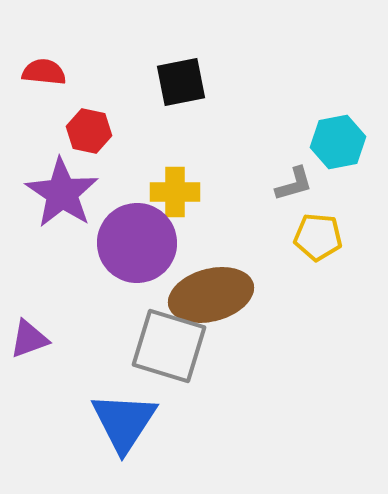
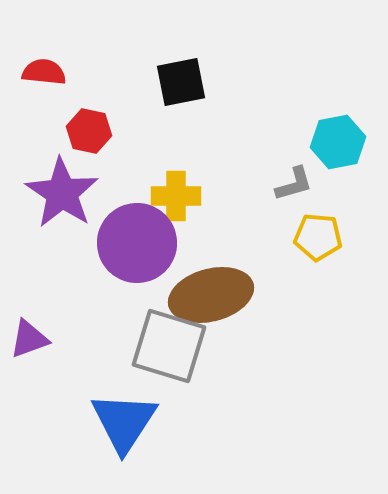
yellow cross: moved 1 px right, 4 px down
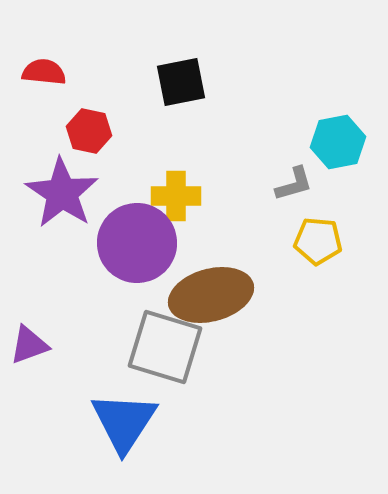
yellow pentagon: moved 4 px down
purple triangle: moved 6 px down
gray square: moved 4 px left, 1 px down
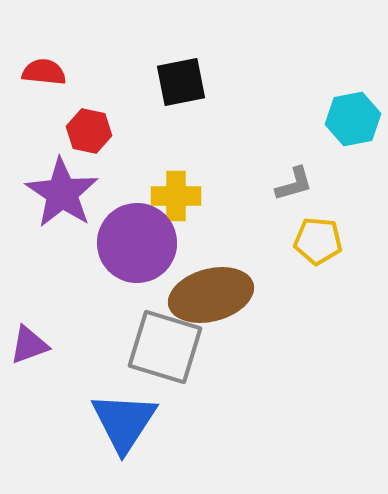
cyan hexagon: moved 15 px right, 23 px up
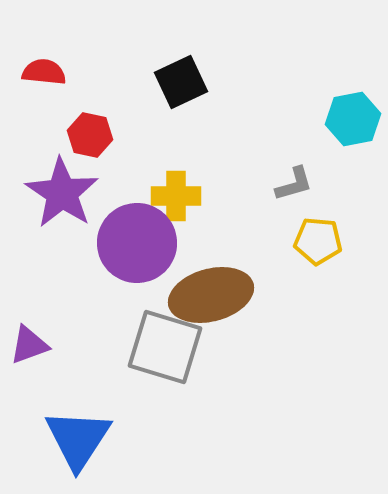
black square: rotated 14 degrees counterclockwise
red hexagon: moved 1 px right, 4 px down
blue triangle: moved 46 px left, 17 px down
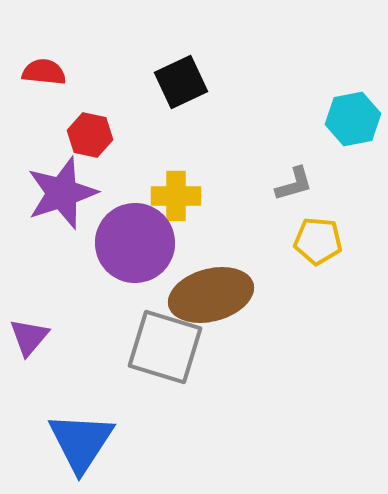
purple star: rotated 20 degrees clockwise
purple circle: moved 2 px left
purple triangle: moved 8 px up; rotated 30 degrees counterclockwise
blue triangle: moved 3 px right, 3 px down
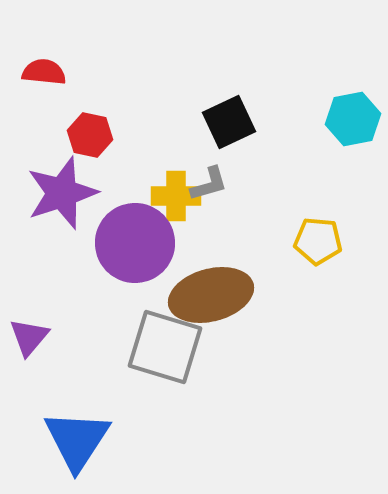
black square: moved 48 px right, 40 px down
gray L-shape: moved 85 px left
blue triangle: moved 4 px left, 2 px up
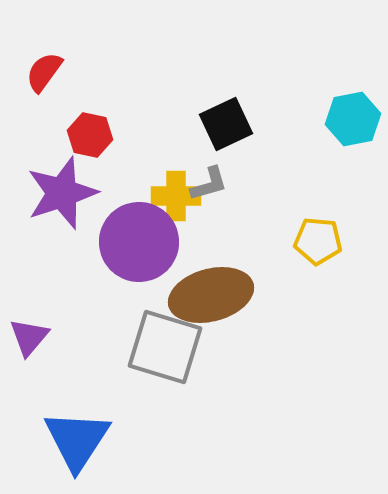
red semicircle: rotated 60 degrees counterclockwise
black square: moved 3 px left, 2 px down
purple circle: moved 4 px right, 1 px up
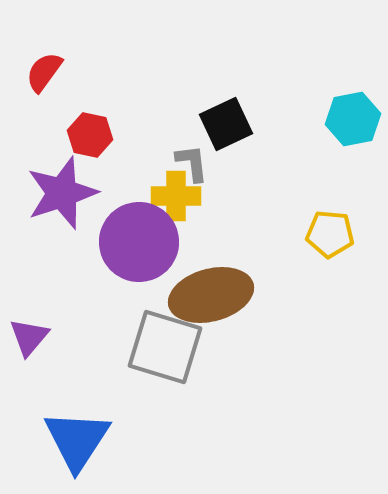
gray L-shape: moved 17 px left, 21 px up; rotated 81 degrees counterclockwise
yellow pentagon: moved 12 px right, 7 px up
